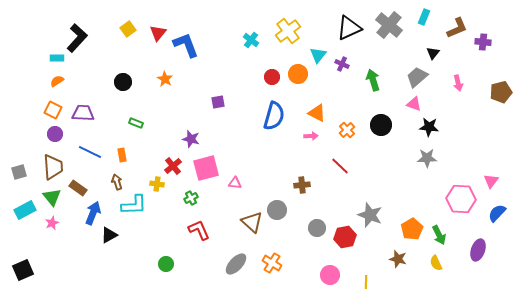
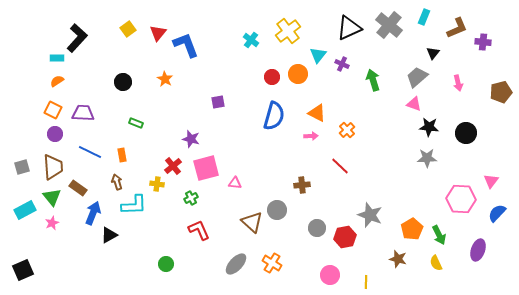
black circle at (381, 125): moved 85 px right, 8 px down
gray square at (19, 172): moved 3 px right, 5 px up
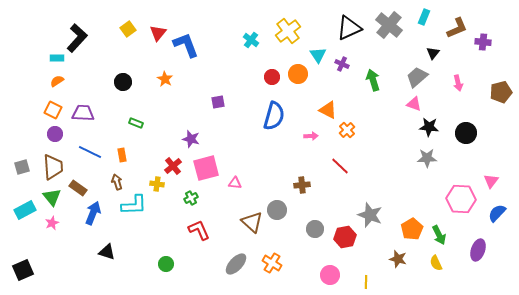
cyan triangle at (318, 55): rotated 12 degrees counterclockwise
orange triangle at (317, 113): moved 11 px right, 3 px up
gray circle at (317, 228): moved 2 px left, 1 px down
black triangle at (109, 235): moved 2 px left, 17 px down; rotated 48 degrees clockwise
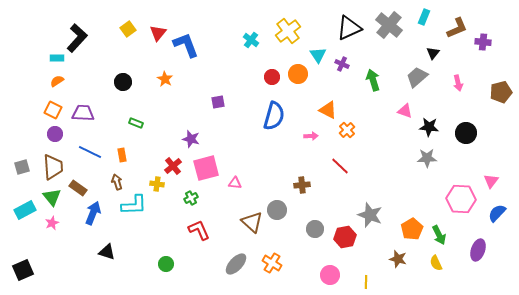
pink triangle at (414, 104): moved 9 px left, 7 px down
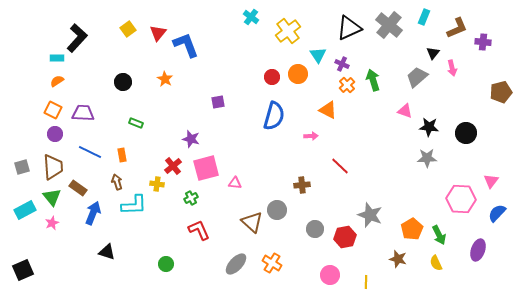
cyan cross at (251, 40): moved 23 px up
pink arrow at (458, 83): moved 6 px left, 15 px up
orange cross at (347, 130): moved 45 px up
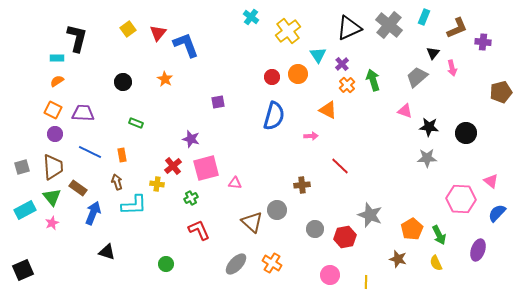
black L-shape at (77, 38): rotated 28 degrees counterclockwise
purple cross at (342, 64): rotated 24 degrees clockwise
pink triangle at (491, 181): rotated 28 degrees counterclockwise
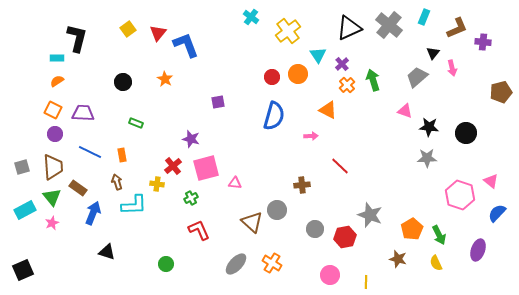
pink hexagon at (461, 199): moved 1 px left, 4 px up; rotated 16 degrees clockwise
